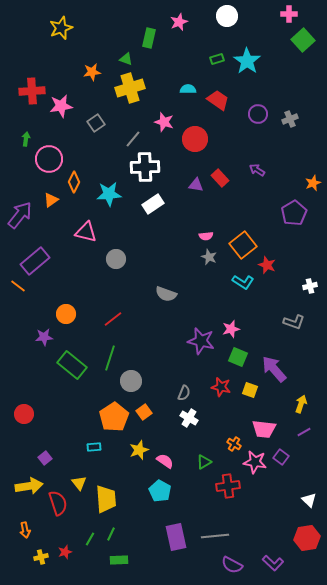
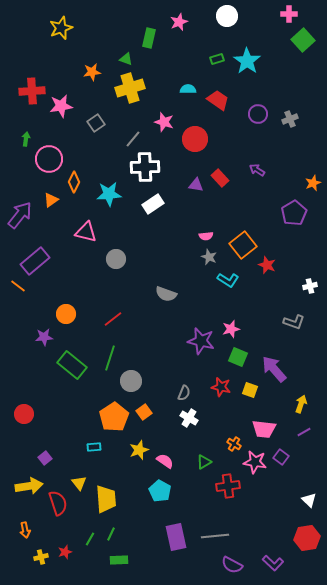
cyan L-shape at (243, 282): moved 15 px left, 2 px up
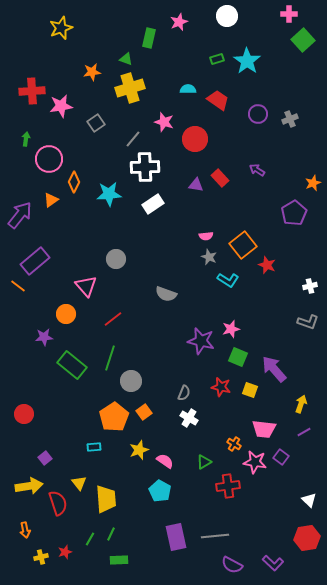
pink triangle at (86, 232): moved 54 px down; rotated 35 degrees clockwise
gray L-shape at (294, 322): moved 14 px right
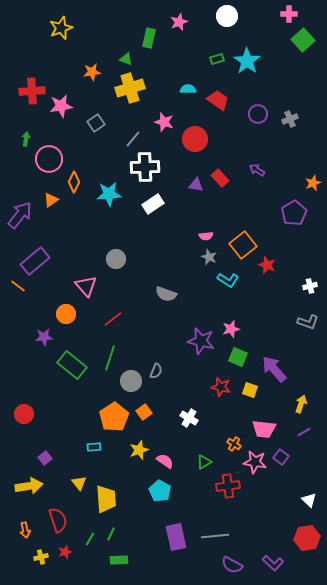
gray semicircle at (184, 393): moved 28 px left, 22 px up
red semicircle at (58, 503): moved 17 px down
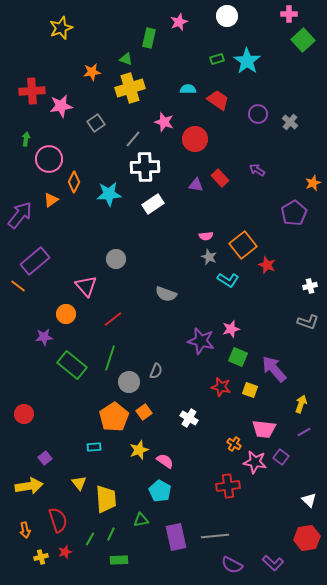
gray cross at (290, 119): moved 3 px down; rotated 28 degrees counterclockwise
gray circle at (131, 381): moved 2 px left, 1 px down
green triangle at (204, 462): moved 63 px left, 58 px down; rotated 21 degrees clockwise
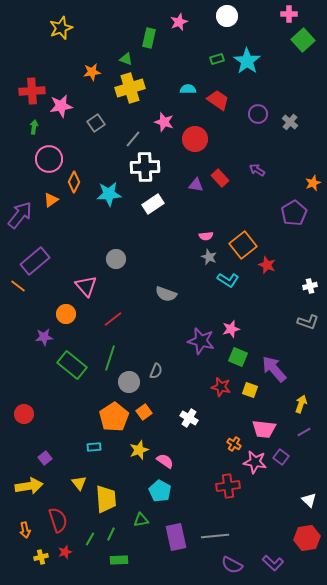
green arrow at (26, 139): moved 8 px right, 12 px up
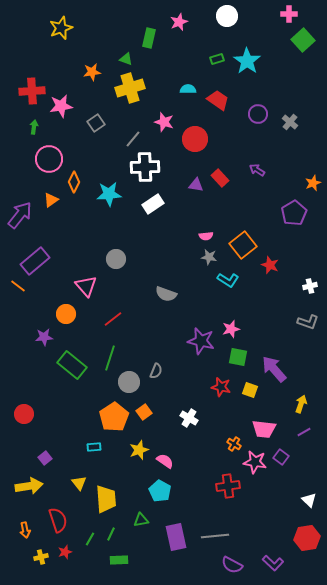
gray star at (209, 257): rotated 14 degrees counterclockwise
red star at (267, 265): moved 3 px right
green square at (238, 357): rotated 12 degrees counterclockwise
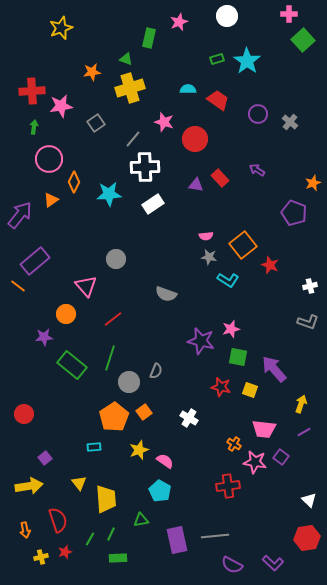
purple pentagon at (294, 213): rotated 20 degrees counterclockwise
purple rectangle at (176, 537): moved 1 px right, 3 px down
green rectangle at (119, 560): moved 1 px left, 2 px up
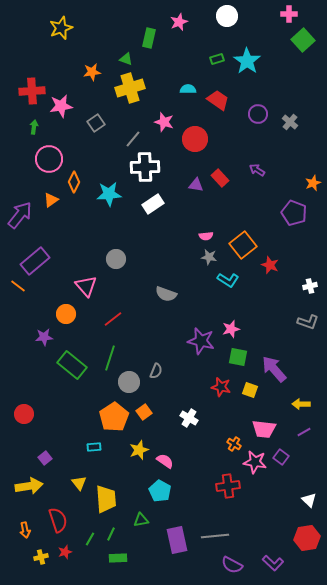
yellow arrow at (301, 404): rotated 108 degrees counterclockwise
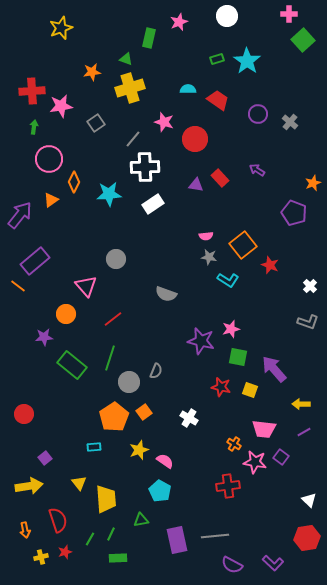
white cross at (310, 286): rotated 32 degrees counterclockwise
